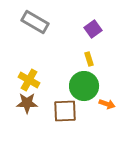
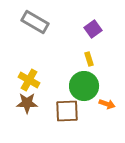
brown square: moved 2 px right
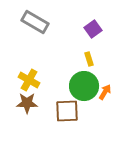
orange arrow: moved 2 px left, 12 px up; rotated 77 degrees counterclockwise
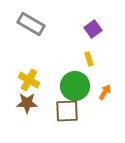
gray rectangle: moved 4 px left, 2 px down
green circle: moved 9 px left
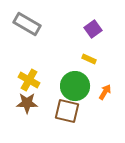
gray rectangle: moved 4 px left
yellow rectangle: rotated 48 degrees counterclockwise
brown square: rotated 15 degrees clockwise
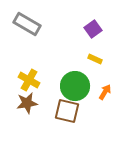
yellow rectangle: moved 6 px right
brown star: rotated 10 degrees counterclockwise
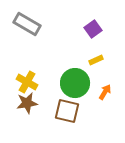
yellow rectangle: moved 1 px right, 1 px down; rotated 48 degrees counterclockwise
yellow cross: moved 2 px left, 2 px down
green circle: moved 3 px up
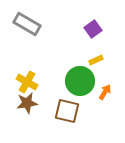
green circle: moved 5 px right, 2 px up
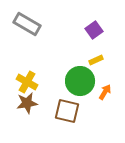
purple square: moved 1 px right, 1 px down
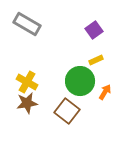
brown square: rotated 25 degrees clockwise
